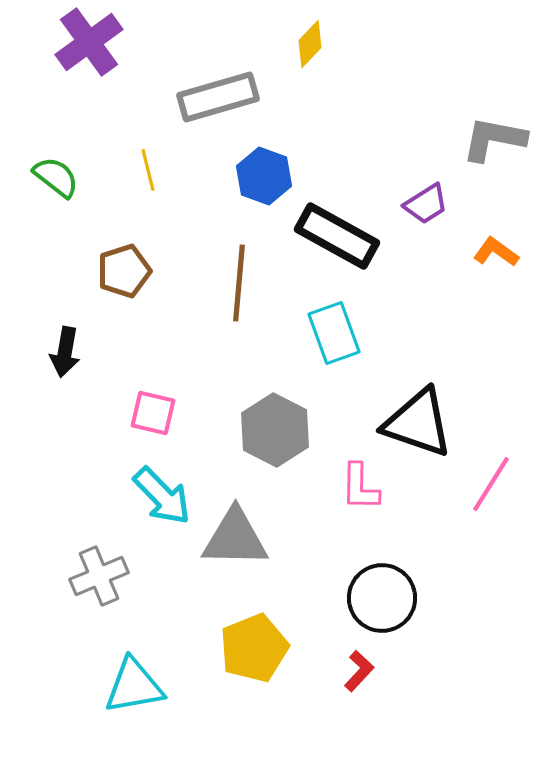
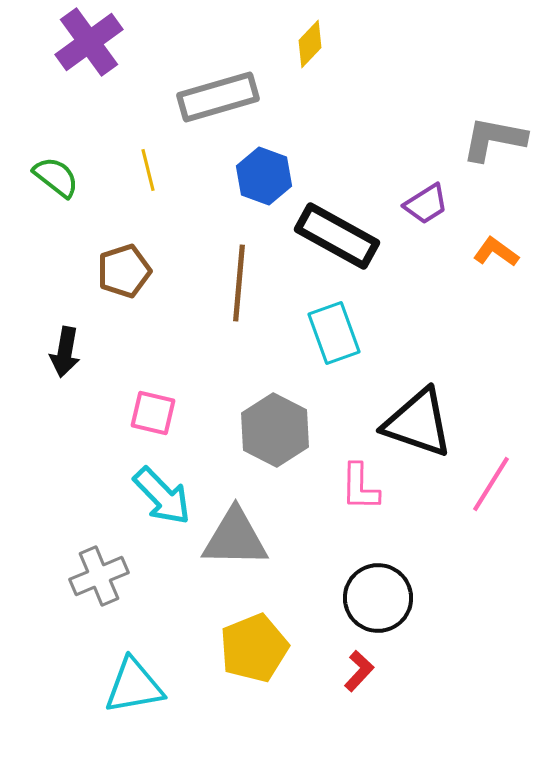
black circle: moved 4 px left
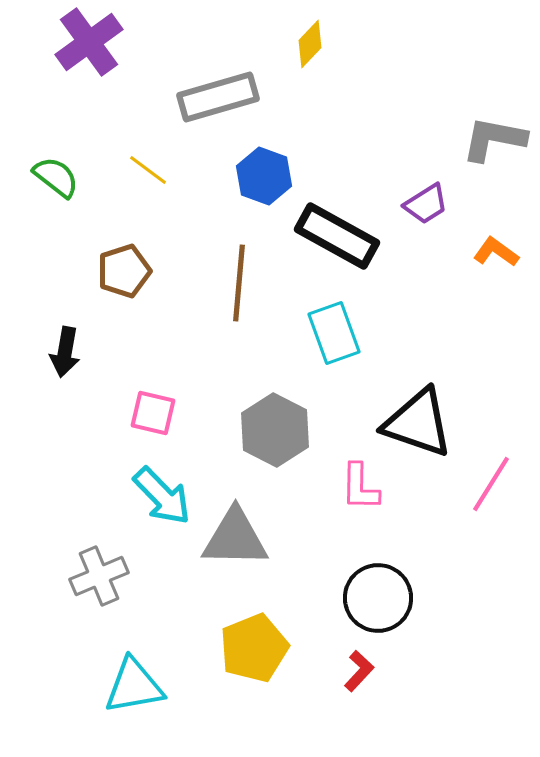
yellow line: rotated 39 degrees counterclockwise
